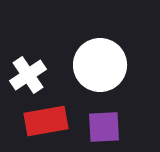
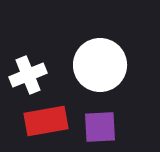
white cross: rotated 12 degrees clockwise
purple square: moved 4 px left
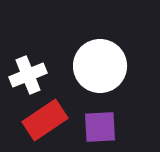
white circle: moved 1 px down
red rectangle: moved 1 px left, 1 px up; rotated 24 degrees counterclockwise
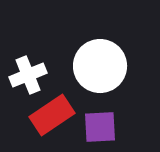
red rectangle: moved 7 px right, 5 px up
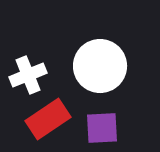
red rectangle: moved 4 px left, 4 px down
purple square: moved 2 px right, 1 px down
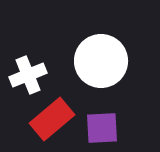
white circle: moved 1 px right, 5 px up
red rectangle: moved 4 px right; rotated 6 degrees counterclockwise
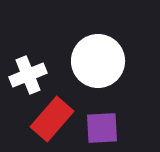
white circle: moved 3 px left
red rectangle: rotated 9 degrees counterclockwise
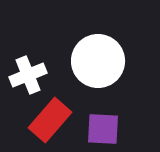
red rectangle: moved 2 px left, 1 px down
purple square: moved 1 px right, 1 px down; rotated 6 degrees clockwise
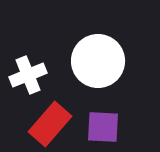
red rectangle: moved 4 px down
purple square: moved 2 px up
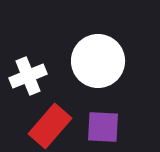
white cross: moved 1 px down
red rectangle: moved 2 px down
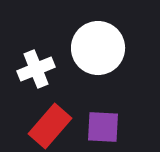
white circle: moved 13 px up
white cross: moved 8 px right, 7 px up
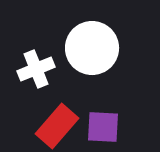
white circle: moved 6 px left
red rectangle: moved 7 px right
